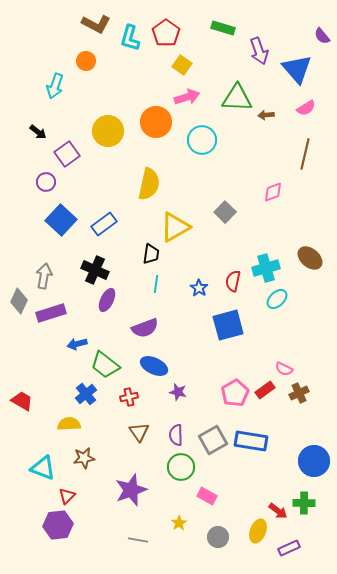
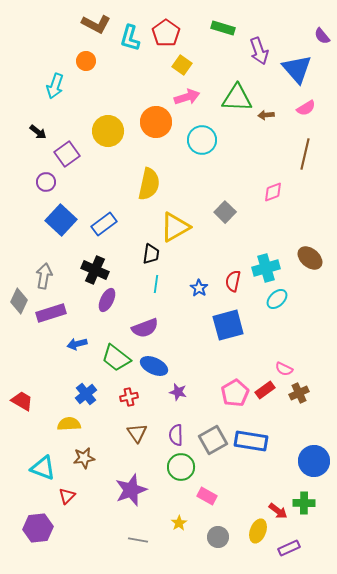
green trapezoid at (105, 365): moved 11 px right, 7 px up
brown triangle at (139, 432): moved 2 px left, 1 px down
purple hexagon at (58, 525): moved 20 px left, 3 px down
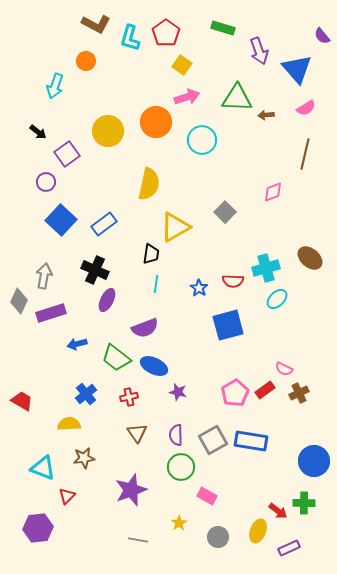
red semicircle at (233, 281): rotated 100 degrees counterclockwise
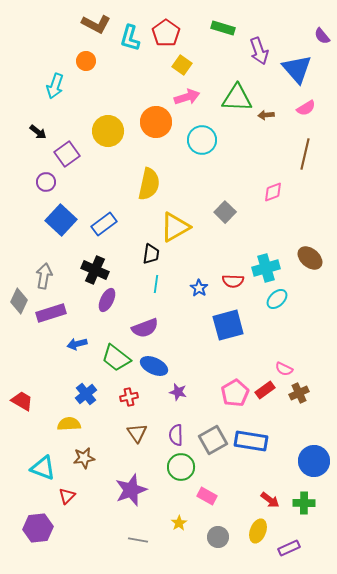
red arrow at (278, 511): moved 8 px left, 11 px up
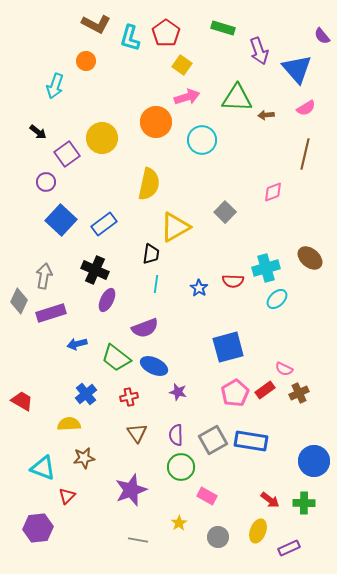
yellow circle at (108, 131): moved 6 px left, 7 px down
blue square at (228, 325): moved 22 px down
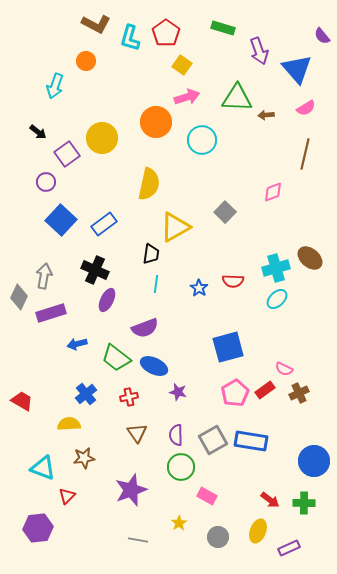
cyan cross at (266, 268): moved 10 px right
gray diamond at (19, 301): moved 4 px up
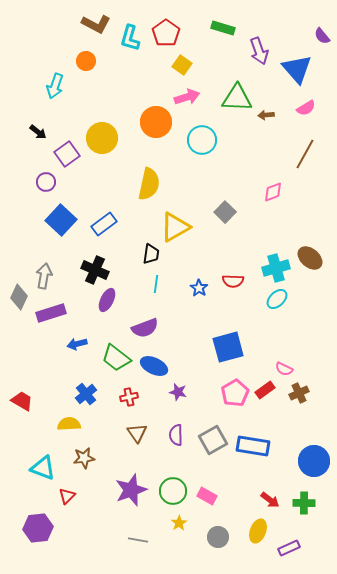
brown line at (305, 154): rotated 16 degrees clockwise
blue rectangle at (251, 441): moved 2 px right, 5 px down
green circle at (181, 467): moved 8 px left, 24 px down
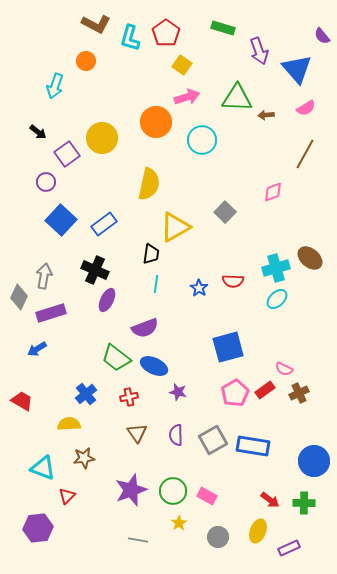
blue arrow at (77, 344): moved 40 px left, 5 px down; rotated 18 degrees counterclockwise
